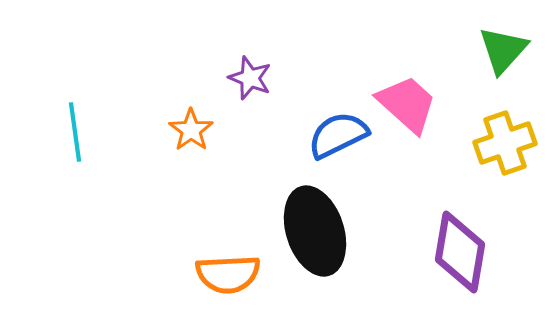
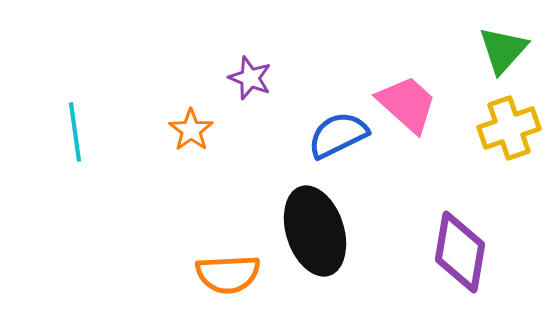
yellow cross: moved 4 px right, 15 px up
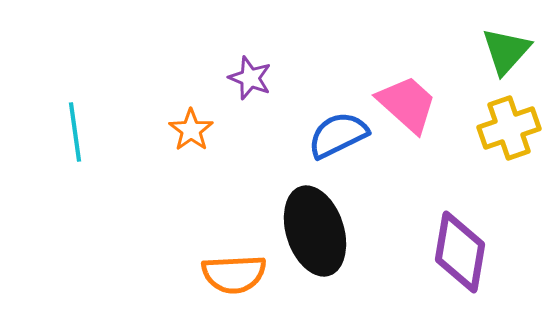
green triangle: moved 3 px right, 1 px down
orange semicircle: moved 6 px right
